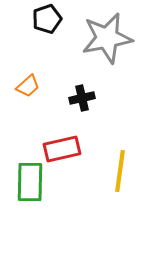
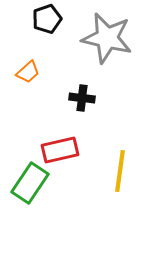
gray star: rotated 24 degrees clockwise
orange trapezoid: moved 14 px up
black cross: rotated 20 degrees clockwise
red rectangle: moved 2 px left, 1 px down
green rectangle: moved 1 px down; rotated 33 degrees clockwise
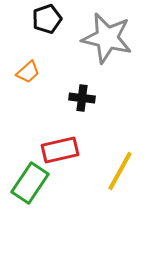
yellow line: rotated 21 degrees clockwise
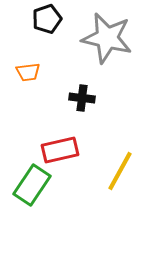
orange trapezoid: rotated 35 degrees clockwise
green rectangle: moved 2 px right, 2 px down
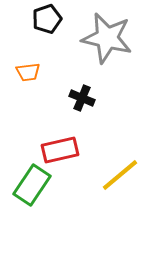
black cross: rotated 15 degrees clockwise
yellow line: moved 4 px down; rotated 21 degrees clockwise
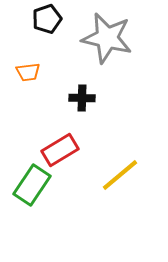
black cross: rotated 20 degrees counterclockwise
red rectangle: rotated 18 degrees counterclockwise
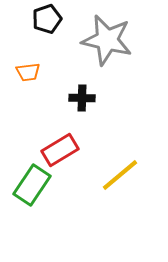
gray star: moved 2 px down
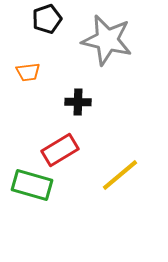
black cross: moved 4 px left, 4 px down
green rectangle: rotated 72 degrees clockwise
